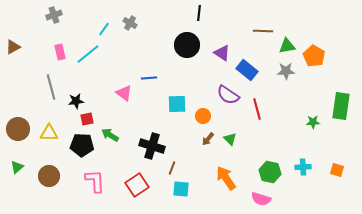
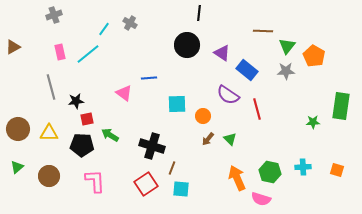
green triangle at (287, 46): rotated 42 degrees counterclockwise
orange arrow at (226, 178): moved 11 px right; rotated 10 degrees clockwise
red square at (137, 185): moved 9 px right, 1 px up
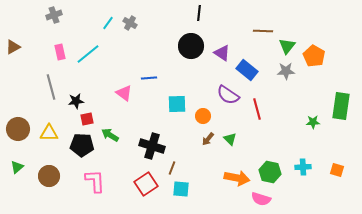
cyan line at (104, 29): moved 4 px right, 6 px up
black circle at (187, 45): moved 4 px right, 1 px down
orange arrow at (237, 178): rotated 125 degrees clockwise
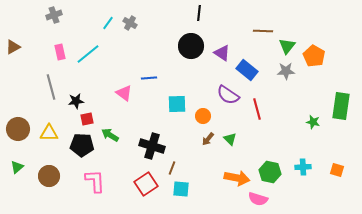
green star at (313, 122): rotated 16 degrees clockwise
pink semicircle at (261, 199): moved 3 px left
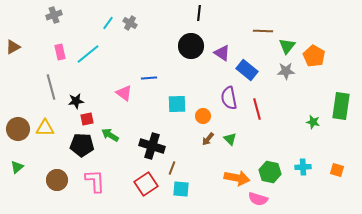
purple semicircle at (228, 95): moved 1 px right, 3 px down; rotated 45 degrees clockwise
yellow triangle at (49, 133): moved 4 px left, 5 px up
brown circle at (49, 176): moved 8 px right, 4 px down
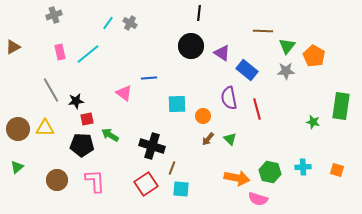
gray line at (51, 87): moved 3 px down; rotated 15 degrees counterclockwise
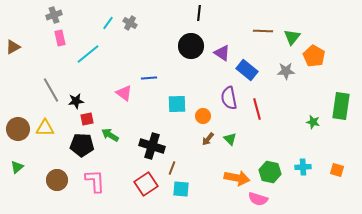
green triangle at (287, 46): moved 5 px right, 9 px up
pink rectangle at (60, 52): moved 14 px up
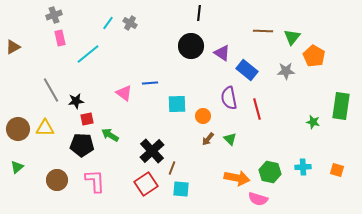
blue line at (149, 78): moved 1 px right, 5 px down
black cross at (152, 146): moved 5 px down; rotated 30 degrees clockwise
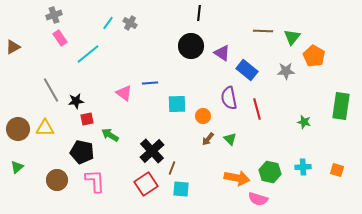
pink rectangle at (60, 38): rotated 21 degrees counterclockwise
green star at (313, 122): moved 9 px left
black pentagon at (82, 145): moved 7 px down; rotated 10 degrees clockwise
